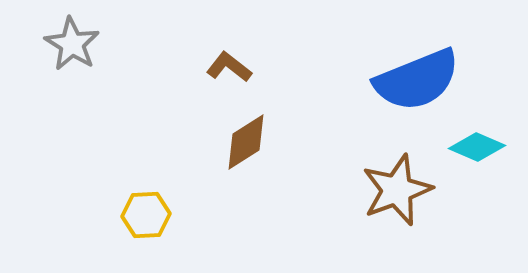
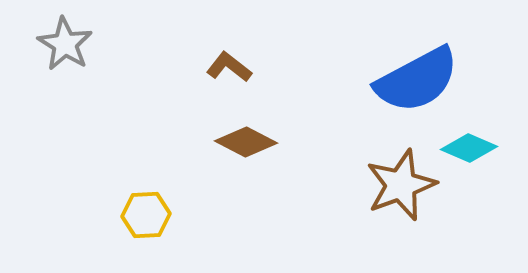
gray star: moved 7 px left
blue semicircle: rotated 6 degrees counterclockwise
brown diamond: rotated 60 degrees clockwise
cyan diamond: moved 8 px left, 1 px down
brown star: moved 4 px right, 5 px up
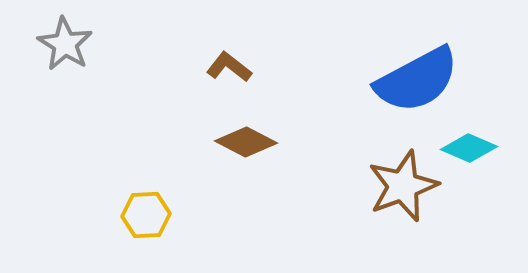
brown star: moved 2 px right, 1 px down
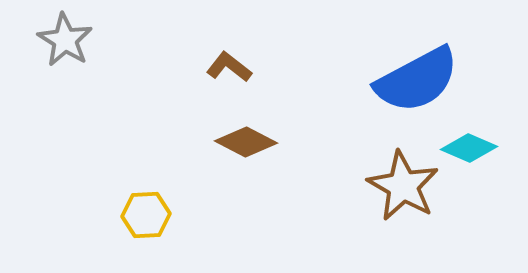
gray star: moved 4 px up
brown star: rotated 22 degrees counterclockwise
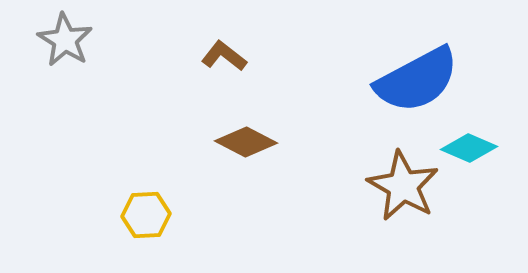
brown L-shape: moved 5 px left, 11 px up
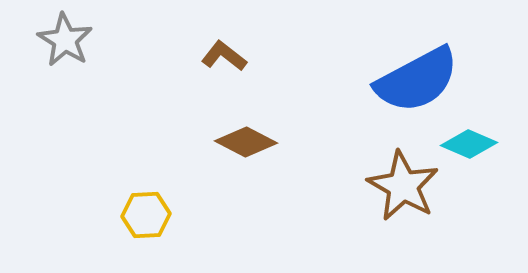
cyan diamond: moved 4 px up
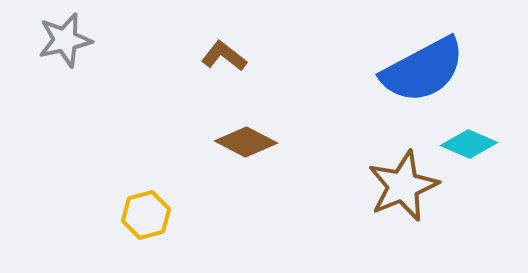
gray star: rotated 28 degrees clockwise
blue semicircle: moved 6 px right, 10 px up
brown star: rotated 20 degrees clockwise
yellow hexagon: rotated 12 degrees counterclockwise
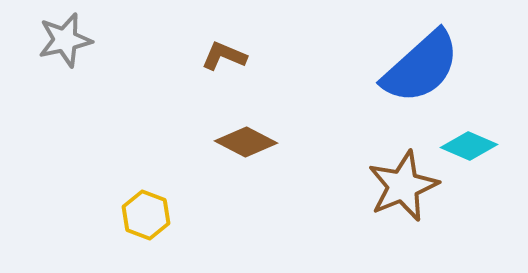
brown L-shape: rotated 15 degrees counterclockwise
blue semicircle: moved 2 px left, 3 px up; rotated 14 degrees counterclockwise
cyan diamond: moved 2 px down
yellow hexagon: rotated 24 degrees counterclockwise
